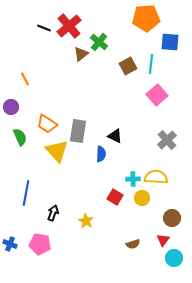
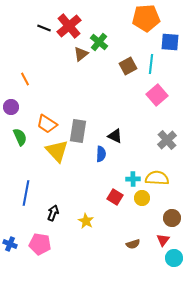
yellow semicircle: moved 1 px right, 1 px down
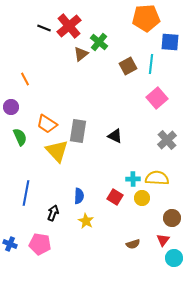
pink square: moved 3 px down
blue semicircle: moved 22 px left, 42 px down
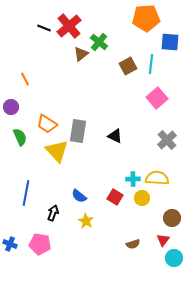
blue semicircle: rotated 126 degrees clockwise
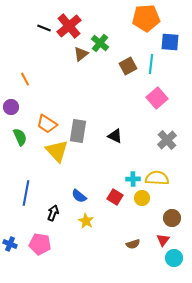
green cross: moved 1 px right, 1 px down
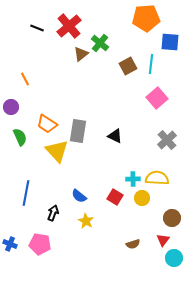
black line: moved 7 px left
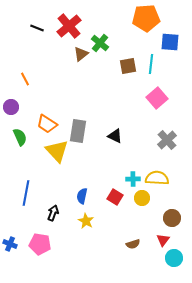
brown square: rotated 18 degrees clockwise
blue semicircle: moved 3 px right; rotated 63 degrees clockwise
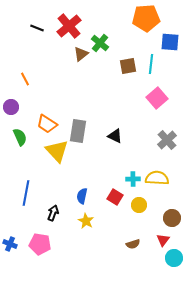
yellow circle: moved 3 px left, 7 px down
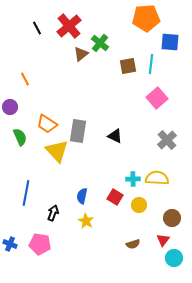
black line: rotated 40 degrees clockwise
purple circle: moved 1 px left
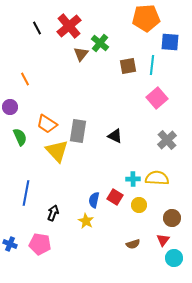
brown triangle: rotated 14 degrees counterclockwise
cyan line: moved 1 px right, 1 px down
blue semicircle: moved 12 px right, 4 px down
